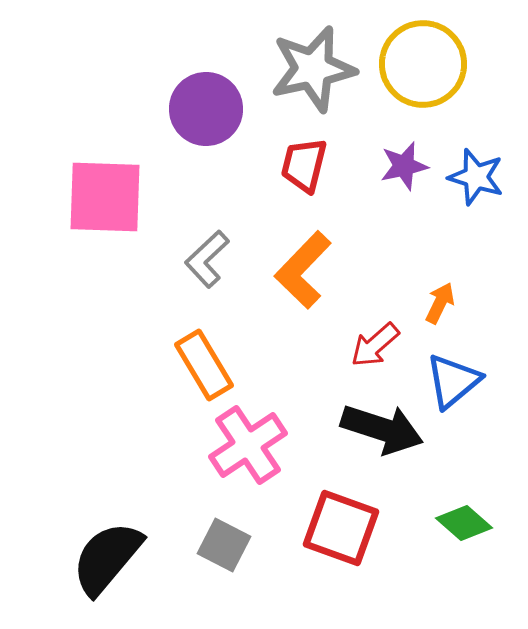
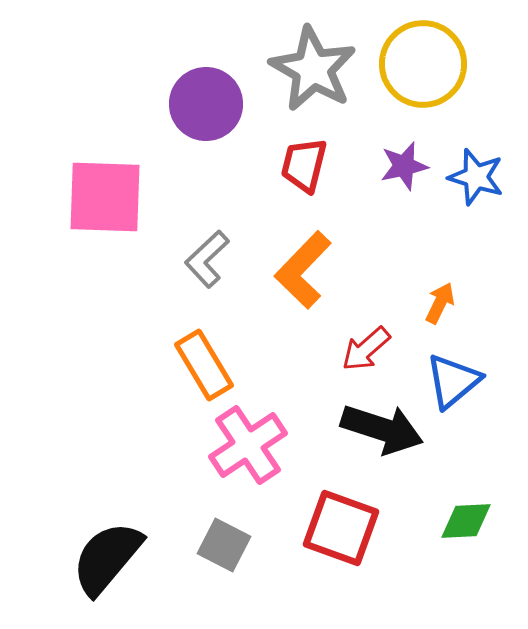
gray star: rotated 30 degrees counterclockwise
purple circle: moved 5 px up
red arrow: moved 9 px left, 4 px down
green diamond: moved 2 px right, 2 px up; rotated 44 degrees counterclockwise
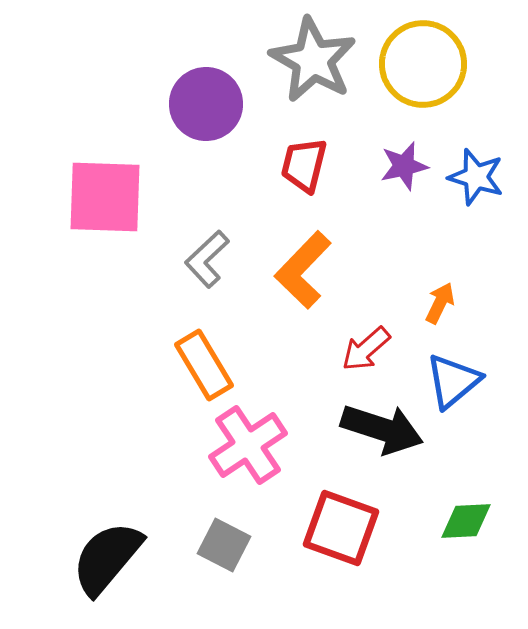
gray star: moved 9 px up
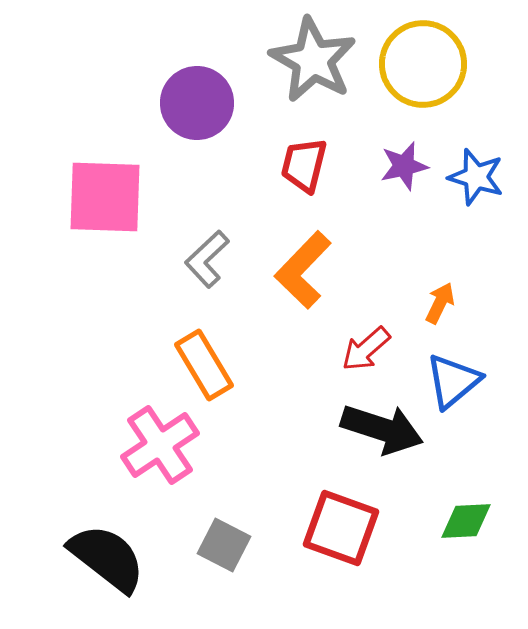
purple circle: moved 9 px left, 1 px up
pink cross: moved 88 px left
black semicircle: rotated 88 degrees clockwise
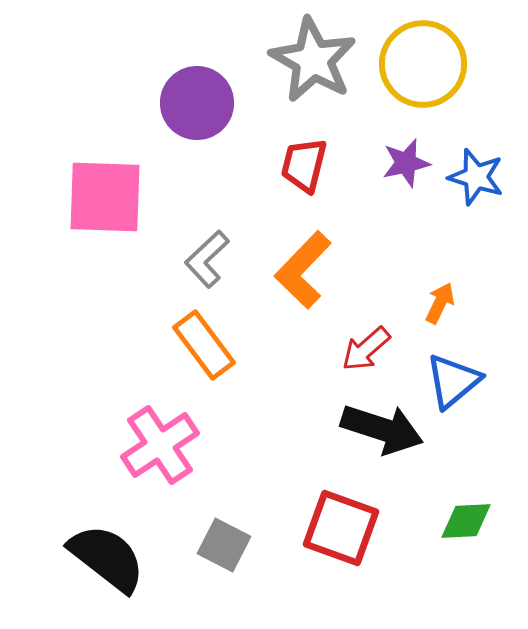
purple star: moved 2 px right, 3 px up
orange rectangle: moved 20 px up; rotated 6 degrees counterclockwise
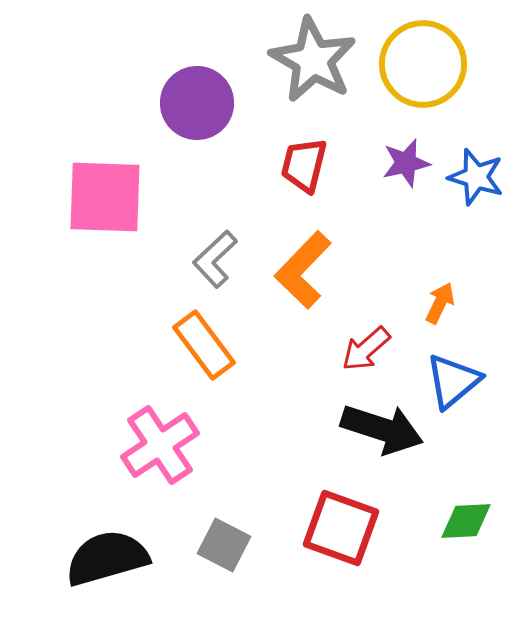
gray L-shape: moved 8 px right
black semicircle: rotated 54 degrees counterclockwise
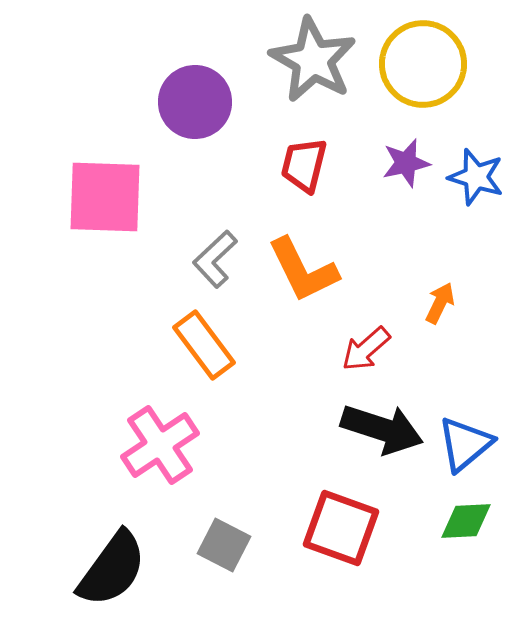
purple circle: moved 2 px left, 1 px up
orange L-shape: rotated 70 degrees counterclockwise
blue triangle: moved 12 px right, 63 px down
black semicircle: moved 5 px right, 11 px down; rotated 142 degrees clockwise
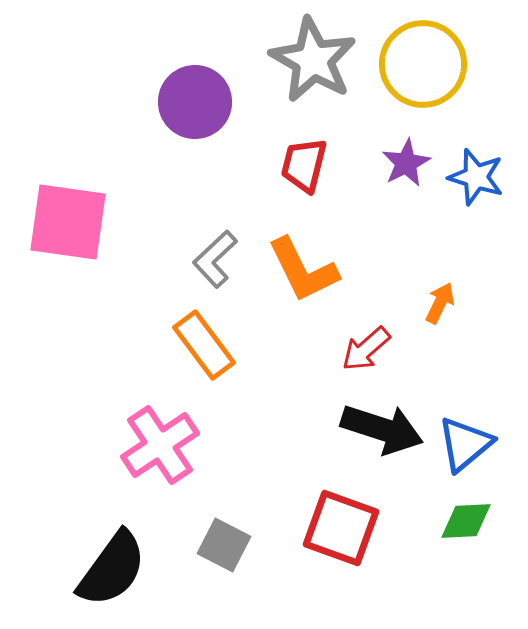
purple star: rotated 15 degrees counterclockwise
pink square: moved 37 px left, 25 px down; rotated 6 degrees clockwise
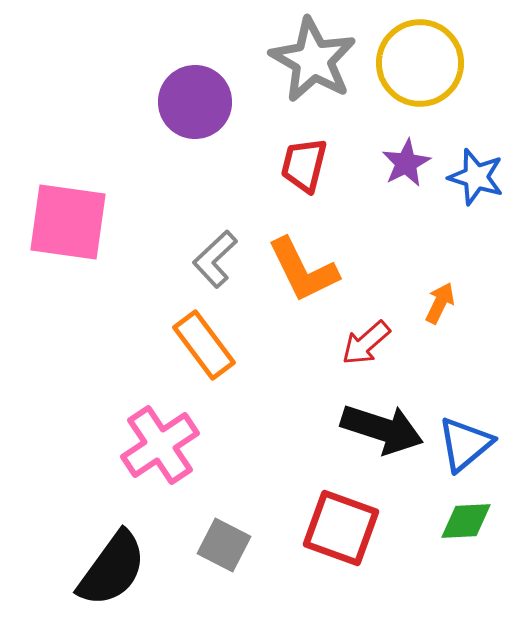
yellow circle: moved 3 px left, 1 px up
red arrow: moved 6 px up
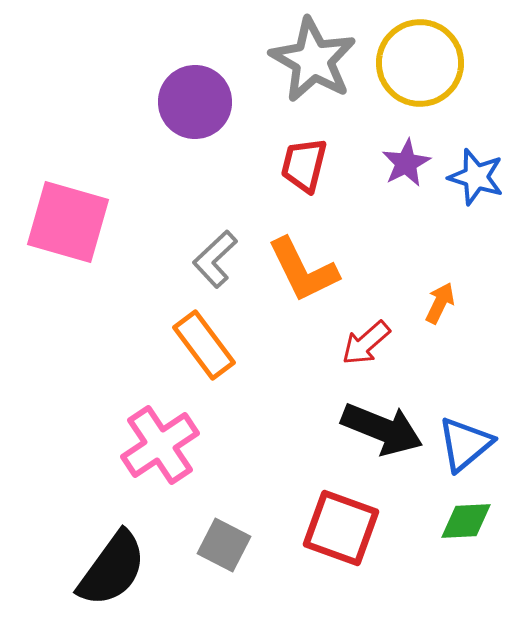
pink square: rotated 8 degrees clockwise
black arrow: rotated 4 degrees clockwise
